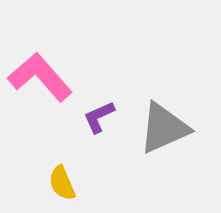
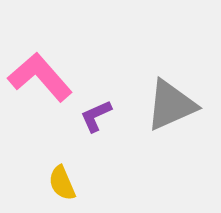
purple L-shape: moved 3 px left, 1 px up
gray triangle: moved 7 px right, 23 px up
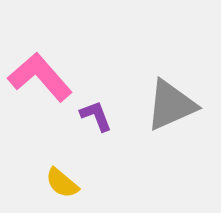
purple L-shape: rotated 93 degrees clockwise
yellow semicircle: rotated 27 degrees counterclockwise
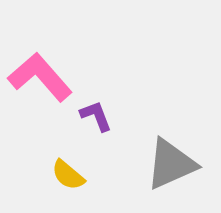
gray triangle: moved 59 px down
yellow semicircle: moved 6 px right, 8 px up
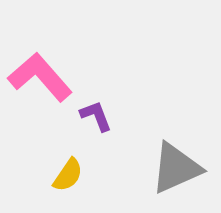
gray triangle: moved 5 px right, 4 px down
yellow semicircle: rotated 96 degrees counterclockwise
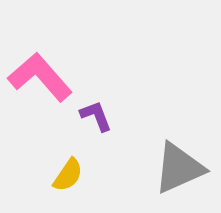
gray triangle: moved 3 px right
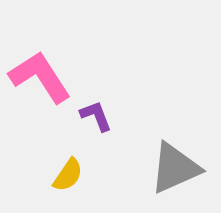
pink L-shape: rotated 8 degrees clockwise
gray triangle: moved 4 px left
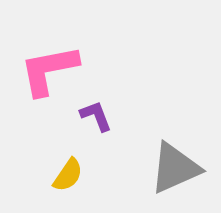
pink L-shape: moved 9 px right, 7 px up; rotated 68 degrees counterclockwise
